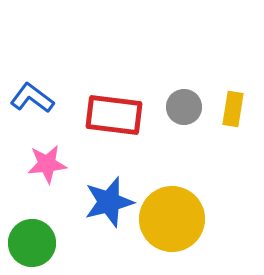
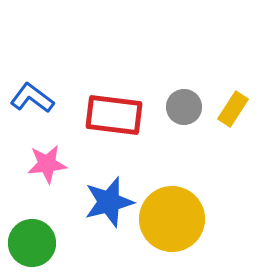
yellow rectangle: rotated 24 degrees clockwise
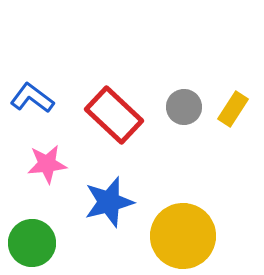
red rectangle: rotated 36 degrees clockwise
yellow circle: moved 11 px right, 17 px down
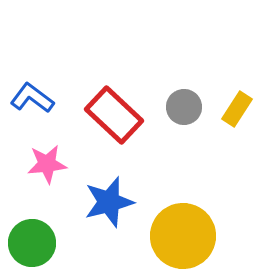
yellow rectangle: moved 4 px right
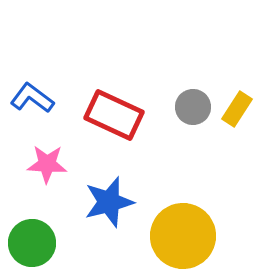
gray circle: moved 9 px right
red rectangle: rotated 18 degrees counterclockwise
pink star: rotated 9 degrees clockwise
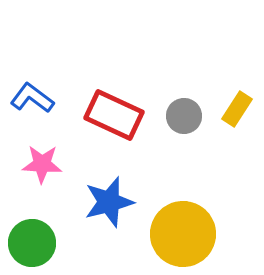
gray circle: moved 9 px left, 9 px down
pink star: moved 5 px left
yellow circle: moved 2 px up
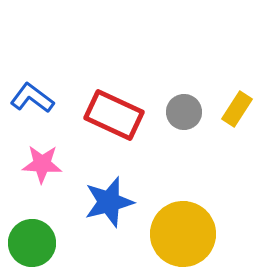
gray circle: moved 4 px up
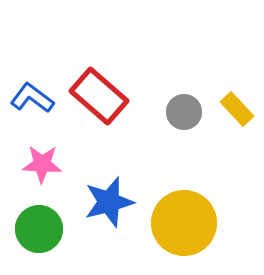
yellow rectangle: rotated 76 degrees counterclockwise
red rectangle: moved 15 px left, 19 px up; rotated 16 degrees clockwise
yellow circle: moved 1 px right, 11 px up
green circle: moved 7 px right, 14 px up
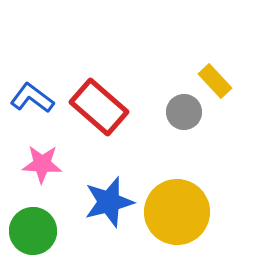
red rectangle: moved 11 px down
yellow rectangle: moved 22 px left, 28 px up
yellow circle: moved 7 px left, 11 px up
green circle: moved 6 px left, 2 px down
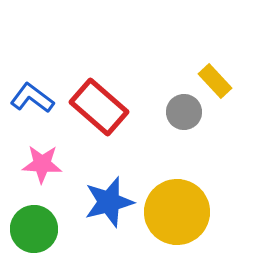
green circle: moved 1 px right, 2 px up
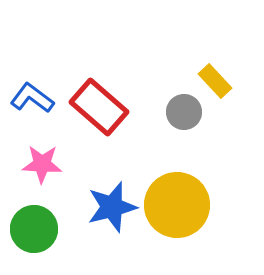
blue star: moved 3 px right, 5 px down
yellow circle: moved 7 px up
